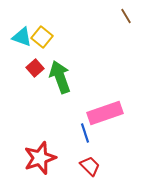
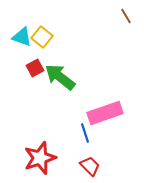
red square: rotated 12 degrees clockwise
green arrow: rotated 32 degrees counterclockwise
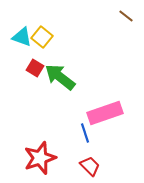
brown line: rotated 21 degrees counterclockwise
red square: rotated 30 degrees counterclockwise
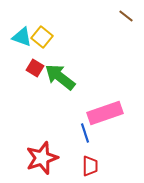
red star: moved 2 px right
red trapezoid: rotated 45 degrees clockwise
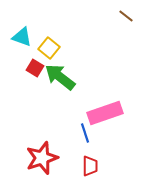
yellow square: moved 7 px right, 11 px down
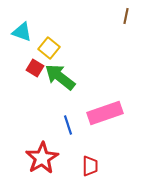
brown line: rotated 63 degrees clockwise
cyan triangle: moved 5 px up
blue line: moved 17 px left, 8 px up
red star: rotated 12 degrees counterclockwise
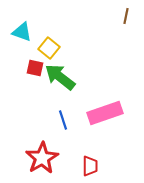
red square: rotated 18 degrees counterclockwise
blue line: moved 5 px left, 5 px up
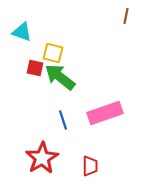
yellow square: moved 4 px right, 5 px down; rotated 25 degrees counterclockwise
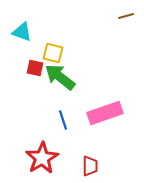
brown line: rotated 63 degrees clockwise
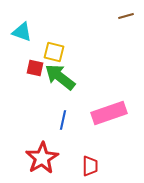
yellow square: moved 1 px right, 1 px up
pink rectangle: moved 4 px right
blue line: rotated 30 degrees clockwise
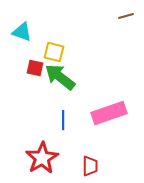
blue line: rotated 12 degrees counterclockwise
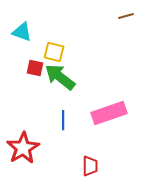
red star: moved 19 px left, 10 px up
